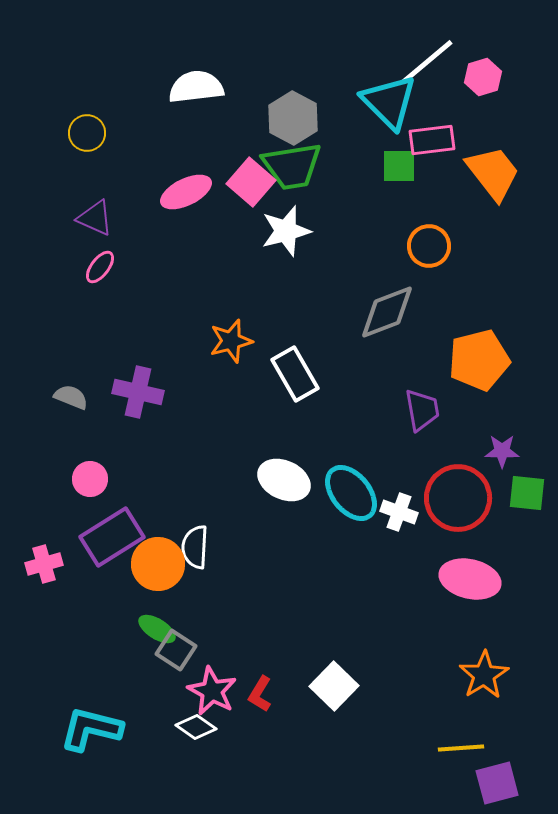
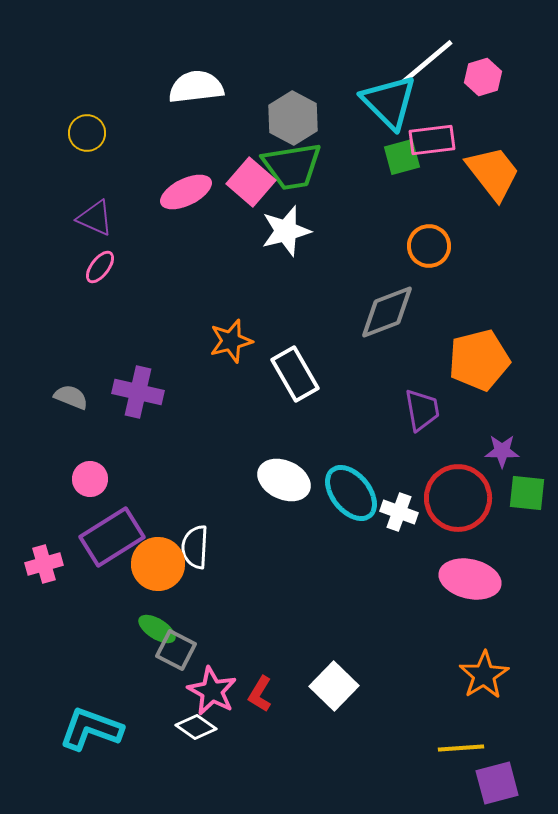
green square at (399, 166): moved 3 px right, 9 px up; rotated 15 degrees counterclockwise
gray square at (176, 650): rotated 6 degrees counterclockwise
cyan L-shape at (91, 729): rotated 6 degrees clockwise
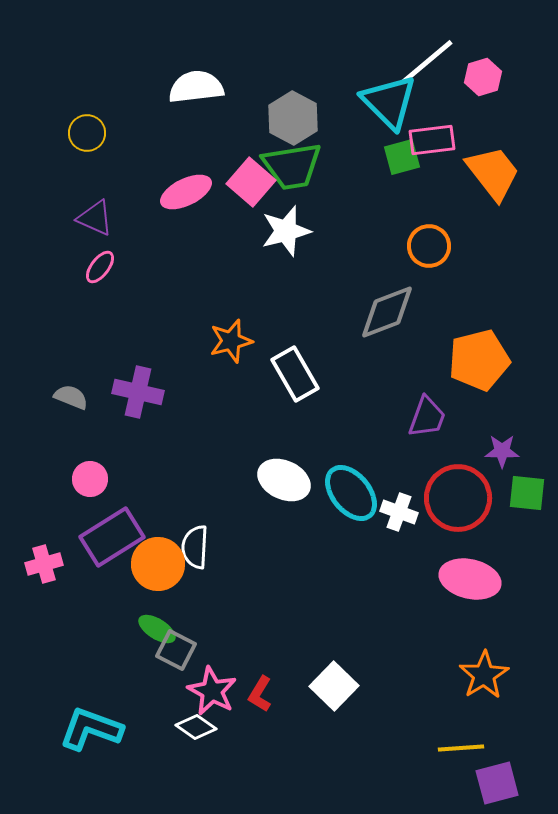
purple trapezoid at (422, 410): moved 5 px right, 7 px down; rotated 30 degrees clockwise
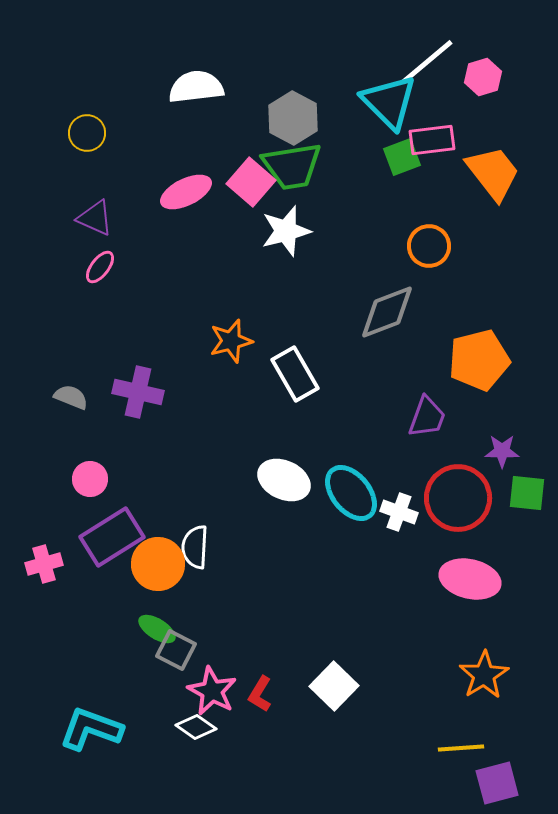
green square at (402, 157): rotated 6 degrees counterclockwise
